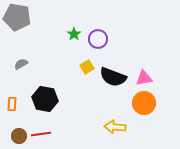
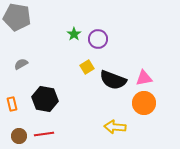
black semicircle: moved 3 px down
orange rectangle: rotated 16 degrees counterclockwise
red line: moved 3 px right
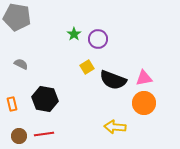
gray semicircle: rotated 56 degrees clockwise
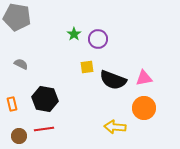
yellow square: rotated 24 degrees clockwise
orange circle: moved 5 px down
red line: moved 5 px up
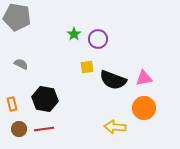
brown circle: moved 7 px up
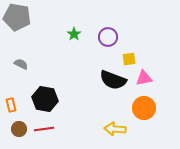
purple circle: moved 10 px right, 2 px up
yellow square: moved 42 px right, 8 px up
orange rectangle: moved 1 px left, 1 px down
yellow arrow: moved 2 px down
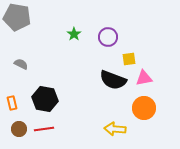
orange rectangle: moved 1 px right, 2 px up
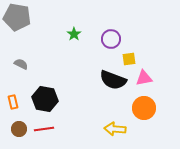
purple circle: moved 3 px right, 2 px down
orange rectangle: moved 1 px right, 1 px up
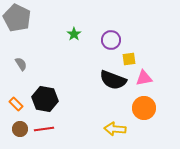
gray pentagon: moved 1 px down; rotated 16 degrees clockwise
purple circle: moved 1 px down
gray semicircle: rotated 32 degrees clockwise
orange rectangle: moved 3 px right, 2 px down; rotated 32 degrees counterclockwise
brown circle: moved 1 px right
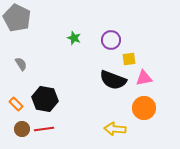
green star: moved 4 px down; rotated 16 degrees counterclockwise
brown circle: moved 2 px right
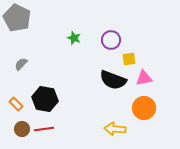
gray semicircle: rotated 104 degrees counterclockwise
